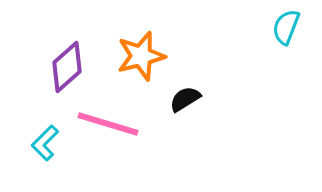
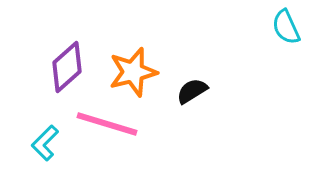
cyan semicircle: rotated 45 degrees counterclockwise
orange star: moved 8 px left, 16 px down
black semicircle: moved 7 px right, 8 px up
pink line: moved 1 px left
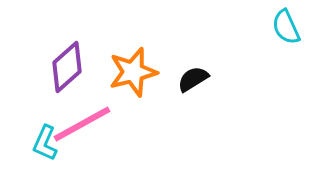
black semicircle: moved 1 px right, 12 px up
pink line: moved 25 px left; rotated 46 degrees counterclockwise
cyan L-shape: rotated 21 degrees counterclockwise
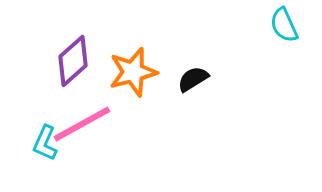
cyan semicircle: moved 2 px left, 2 px up
purple diamond: moved 6 px right, 6 px up
